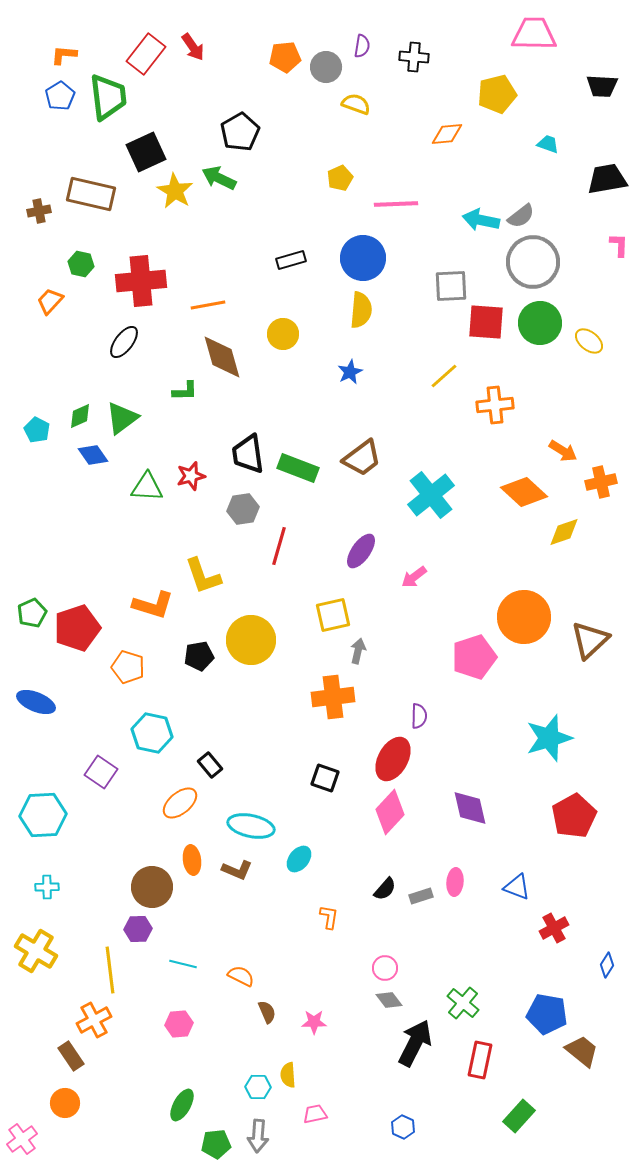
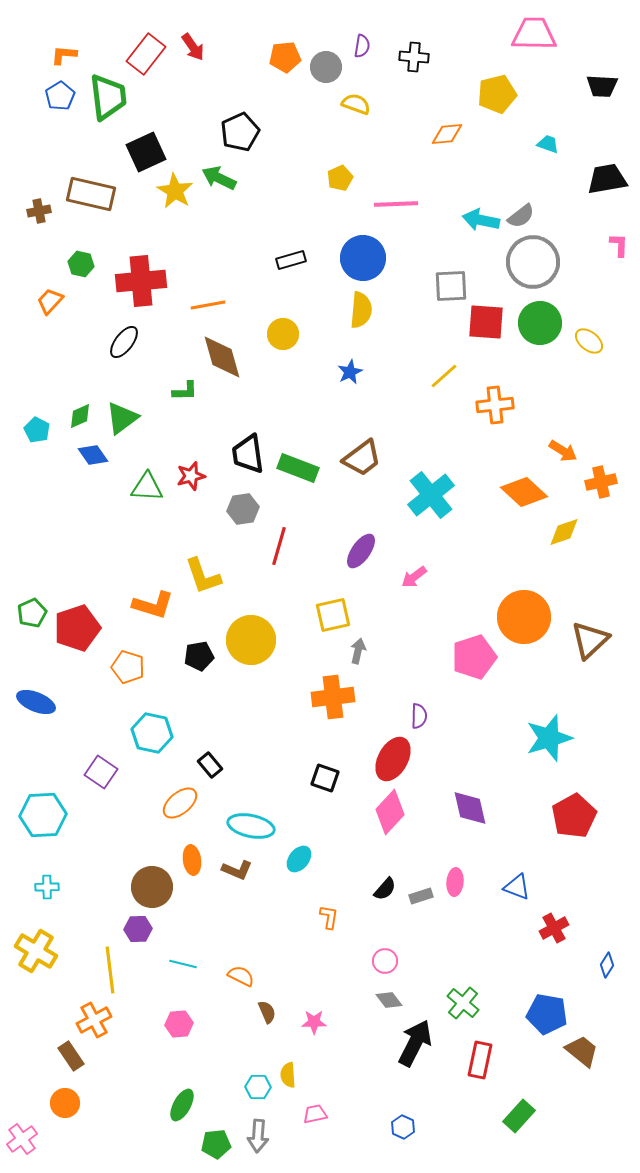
black pentagon at (240, 132): rotated 6 degrees clockwise
pink circle at (385, 968): moved 7 px up
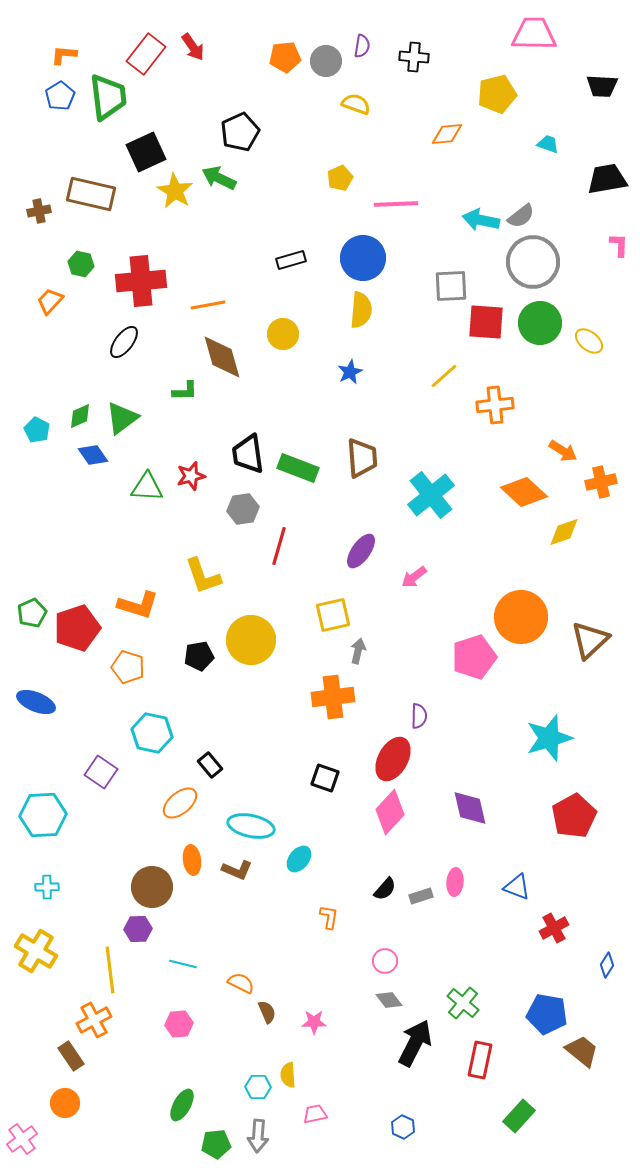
gray circle at (326, 67): moved 6 px up
brown trapezoid at (362, 458): rotated 57 degrees counterclockwise
orange L-shape at (153, 605): moved 15 px left
orange circle at (524, 617): moved 3 px left
orange semicircle at (241, 976): moved 7 px down
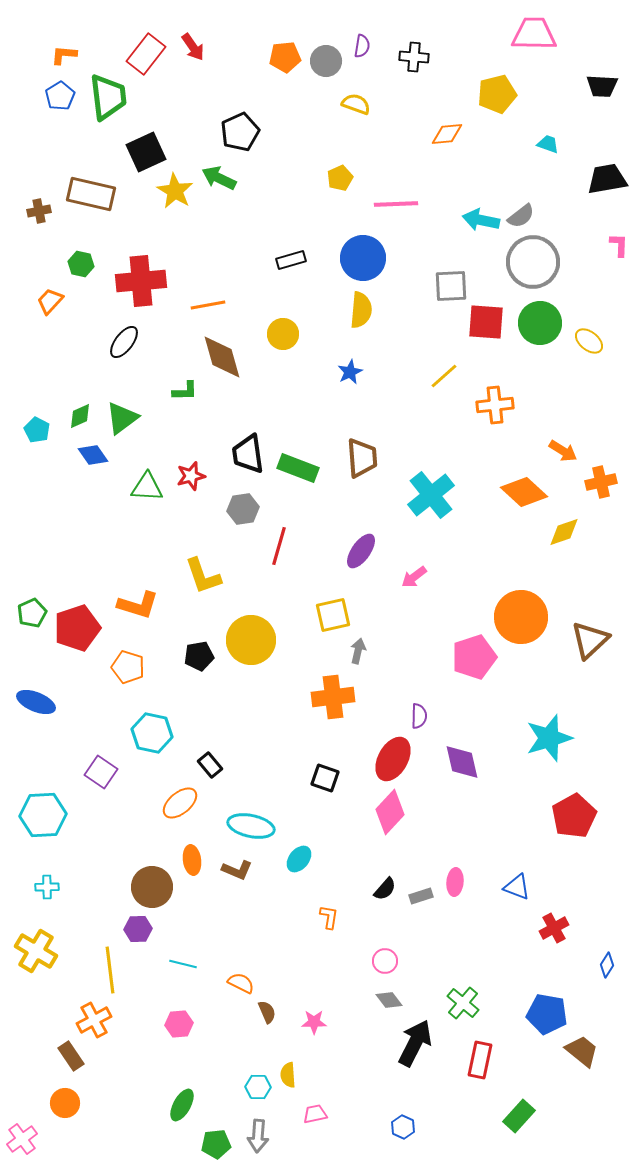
purple diamond at (470, 808): moved 8 px left, 46 px up
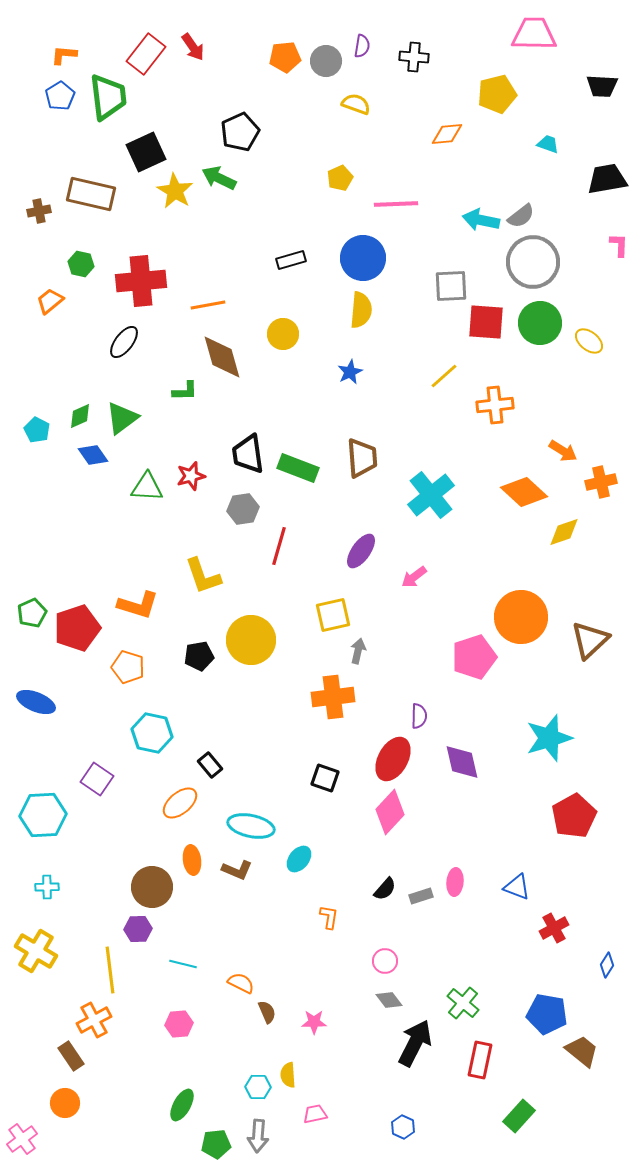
orange trapezoid at (50, 301): rotated 8 degrees clockwise
purple square at (101, 772): moved 4 px left, 7 px down
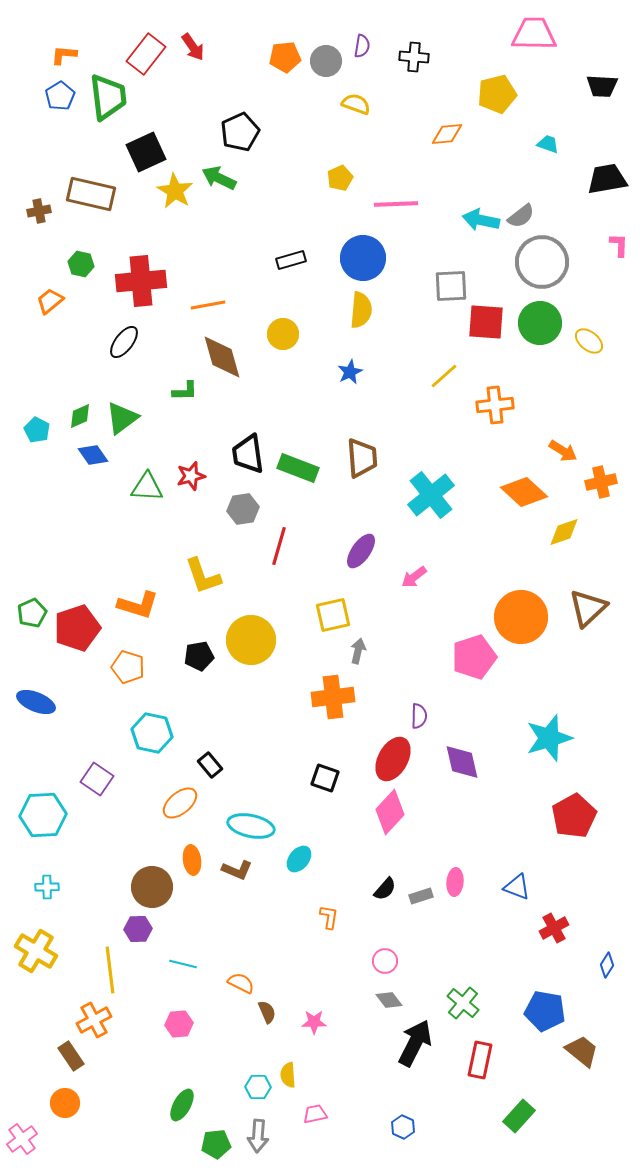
gray circle at (533, 262): moved 9 px right
brown triangle at (590, 640): moved 2 px left, 32 px up
blue pentagon at (547, 1014): moved 2 px left, 3 px up
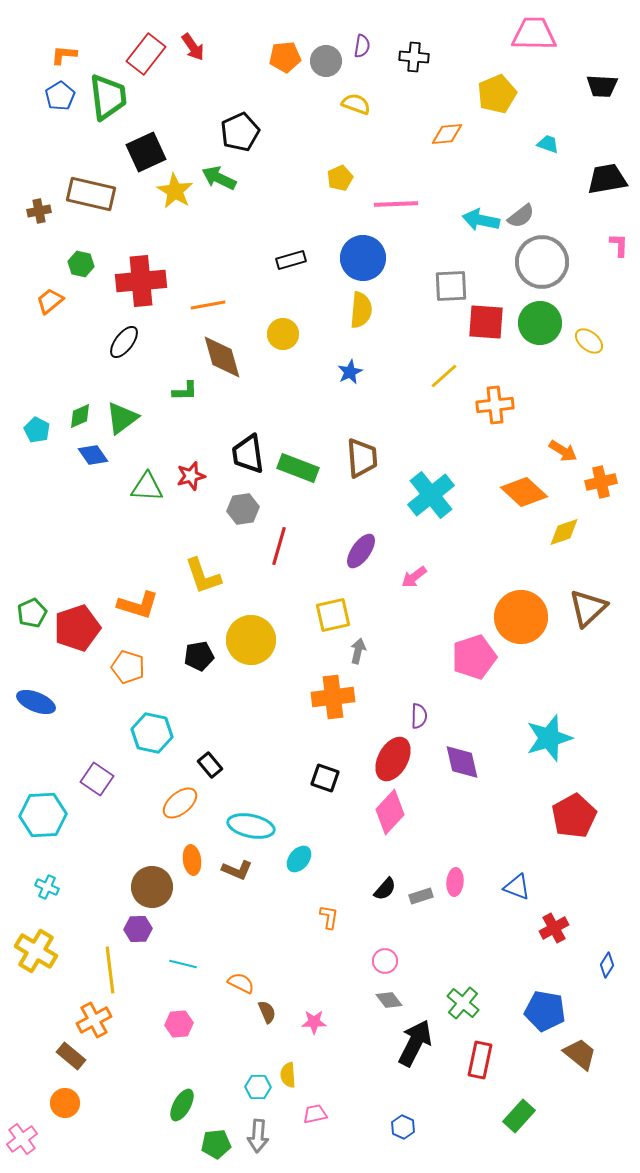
yellow pentagon at (497, 94): rotated 9 degrees counterclockwise
cyan cross at (47, 887): rotated 25 degrees clockwise
brown trapezoid at (582, 1051): moved 2 px left, 3 px down
brown rectangle at (71, 1056): rotated 16 degrees counterclockwise
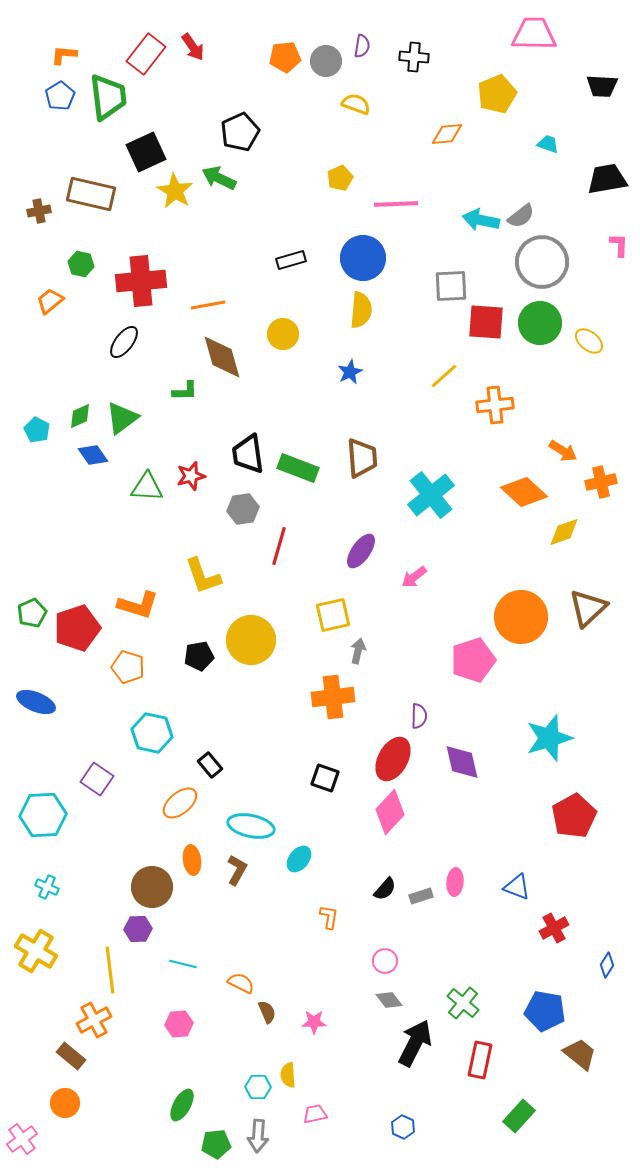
pink pentagon at (474, 657): moved 1 px left, 3 px down
brown L-shape at (237, 870): rotated 84 degrees counterclockwise
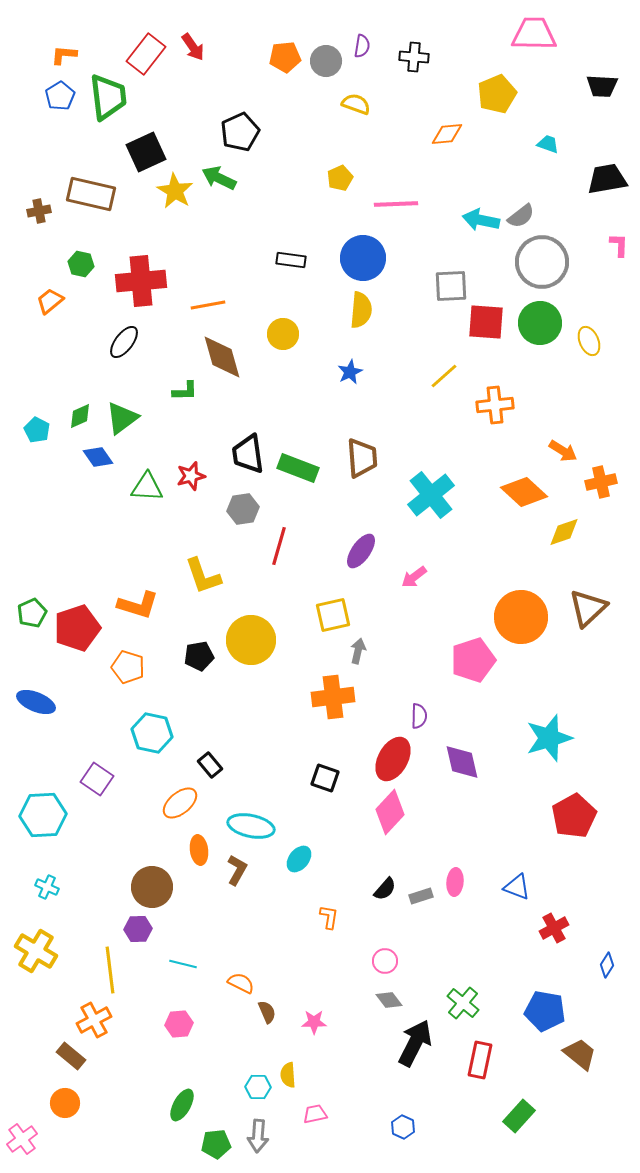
black rectangle at (291, 260): rotated 24 degrees clockwise
yellow ellipse at (589, 341): rotated 28 degrees clockwise
blue diamond at (93, 455): moved 5 px right, 2 px down
orange ellipse at (192, 860): moved 7 px right, 10 px up
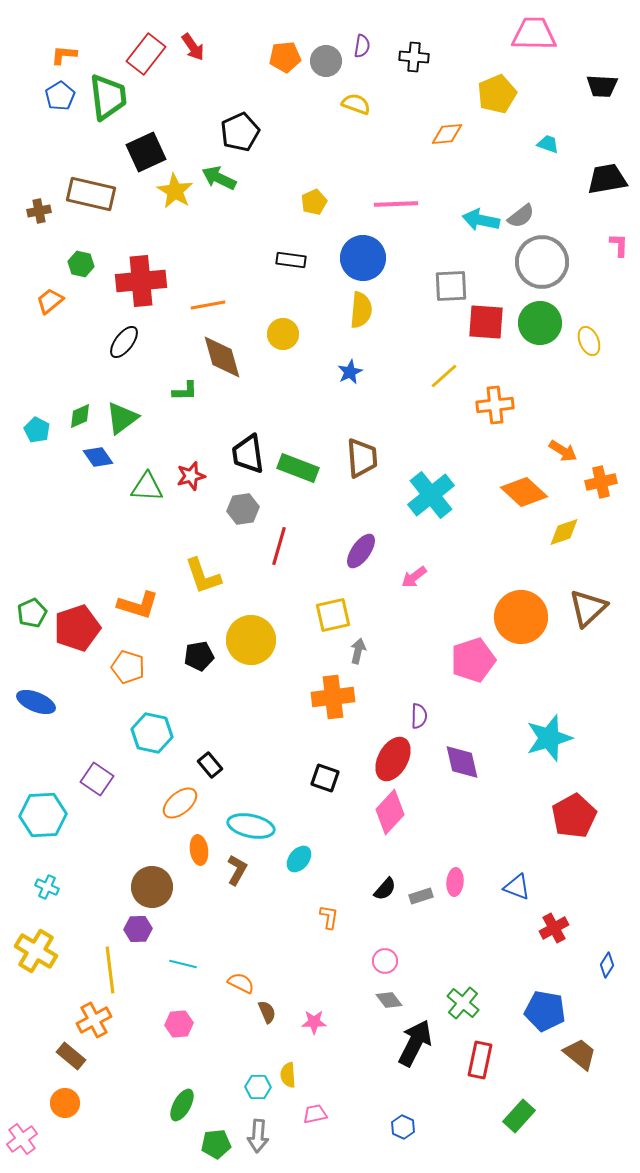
yellow pentagon at (340, 178): moved 26 px left, 24 px down
